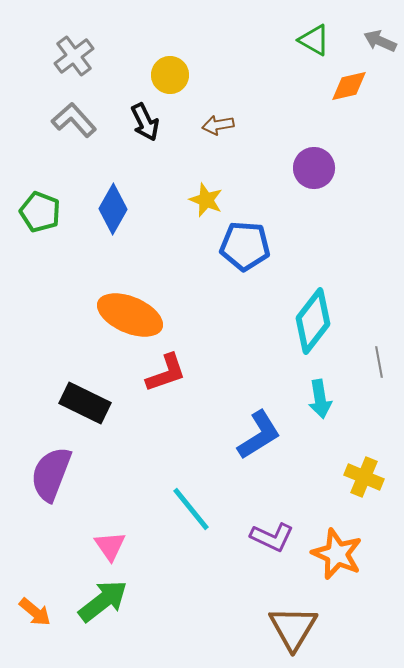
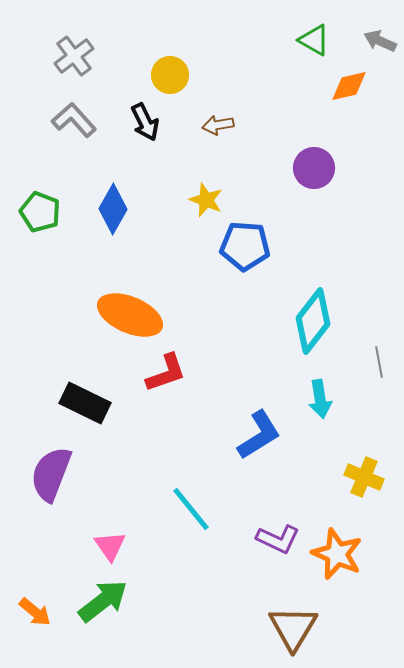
purple L-shape: moved 6 px right, 2 px down
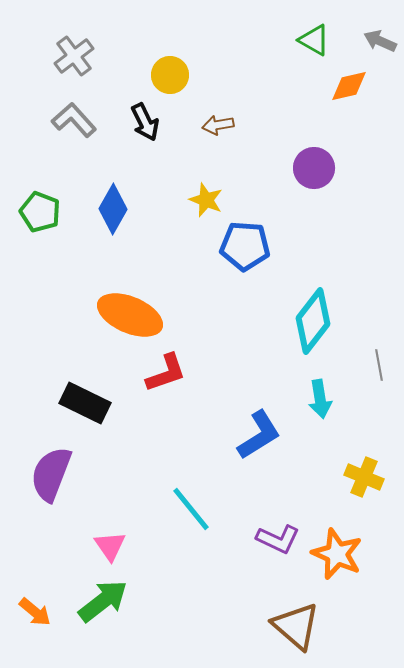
gray line: moved 3 px down
brown triangle: moved 3 px right, 2 px up; rotated 20 degrees counterclockwise
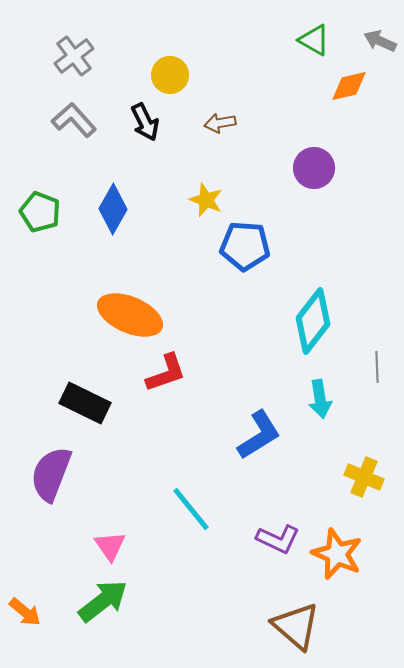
brown arrow: moved 2 px right, 2 px up
gray line: moved 2 px left, 2 px down; rotated 8 degrees clockwise
orange arrow: moved 10 px left
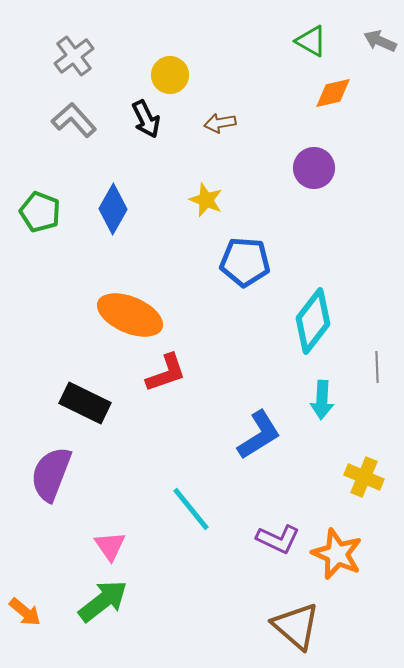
green triangle: moved 3 px left, 1 px down
orange diamond: moved 16 px left, 7 px down
black arrow: moved 1 px right, 3 px up
blue pentagon: moved 16 px down
cyan arrow: moved 2 px right, 1 px down; rotated 12 degrees clockwise
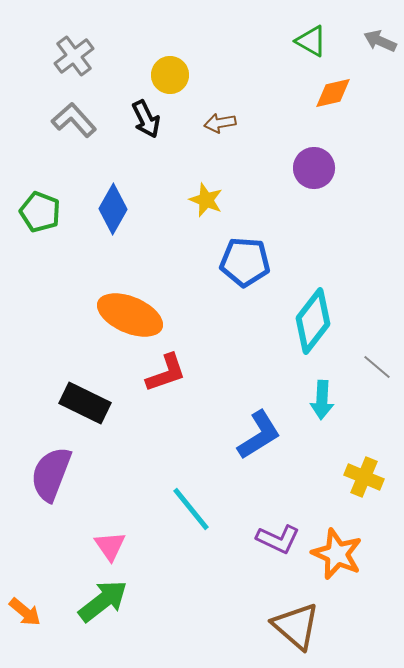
gray line: rotated 48 degrees counterclockwise
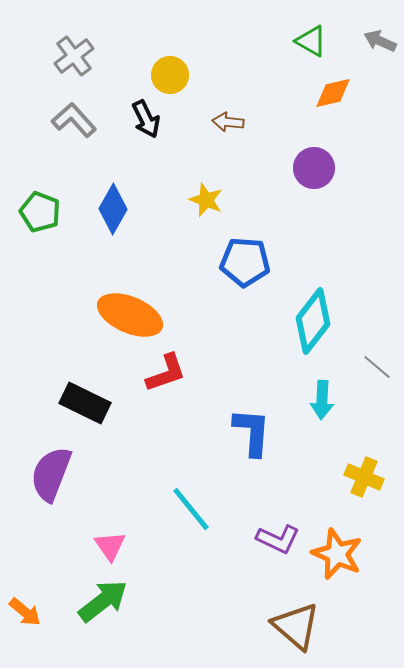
brown arrow: moved 8 px right, 1 px up; rotated 16 degrees clockwise
blue L-shape: moved 7 px left, 3 px up; rotated 54 degrees counterclockwise
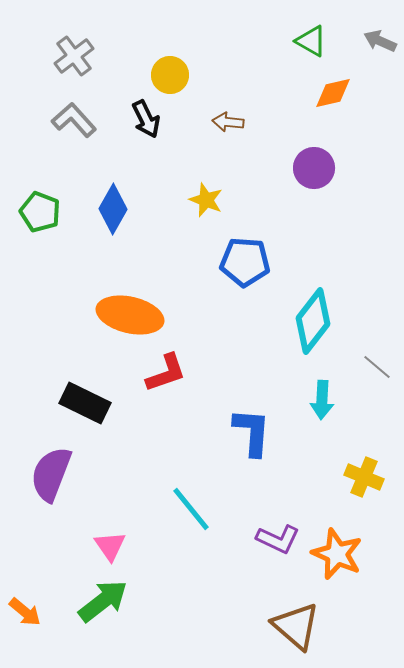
orange ellipse: rotated 10 degrees counterclockwise
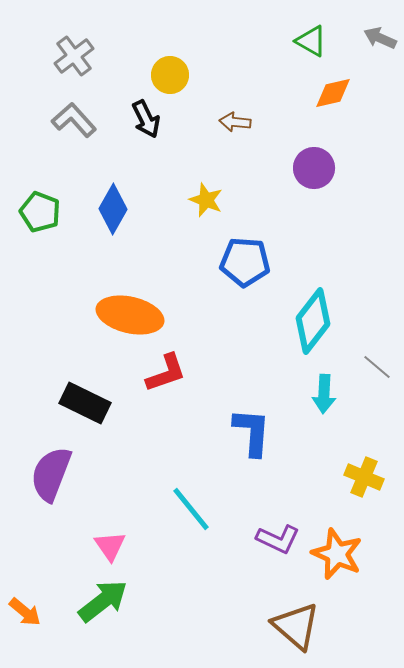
gray arrow: moved 3 px up
brown arrow: moved 7 px right
cyan arrow: moved 2 px right, 6 px up
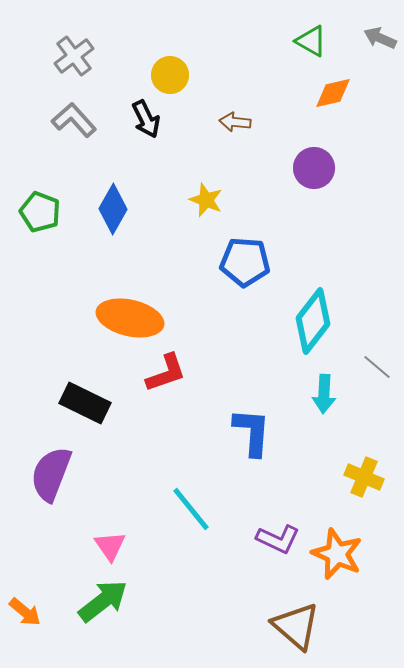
orange ellipse: moved 3 px down
